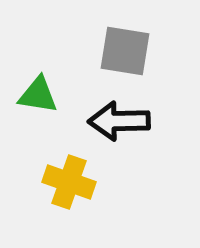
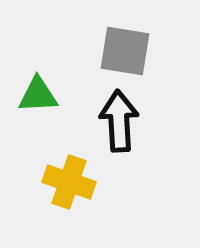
green triangle: rotated 12 degrees counterclockwise
black arrow: rotated 88 degrees clockwise
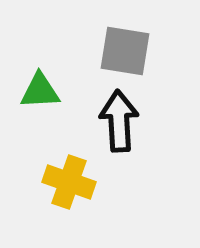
green triangle: moved 2 px right, 4 px up
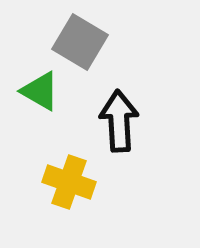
gray square: moved 45 px left, 9 px up; rotated 22 degrees clockwise
green triangle: rotated 33 degrees clockwise
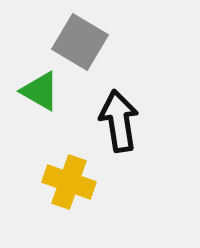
black arrow: rotated 6 degrees counterclockwise
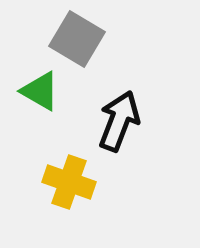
gray square: moved 3 px left, 3 px up
black arrow: rotated 30 degrees clockwise
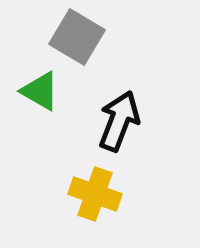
gray square: moved 2 px up
yellow cross: moved 26 px right, 12 px down
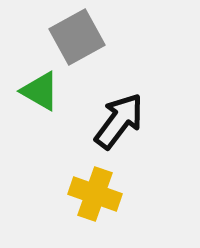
gray square: rotated 30 degrees clockwise
black arrow: rotated 16 degrees clockwise
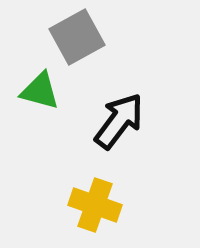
green triangle: rotated 15 degrees counterclockwise
yellow cross: moved 11 px down
